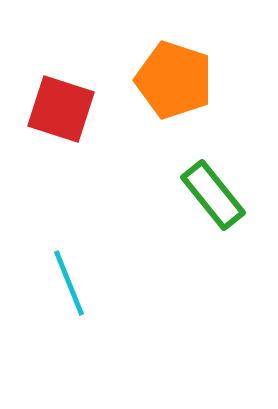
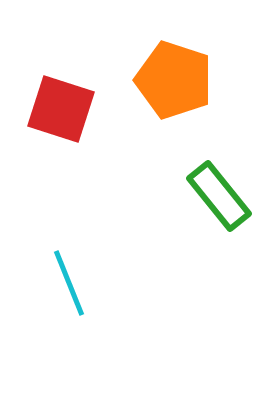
green rectangle: moved 6 px right, 1 px down
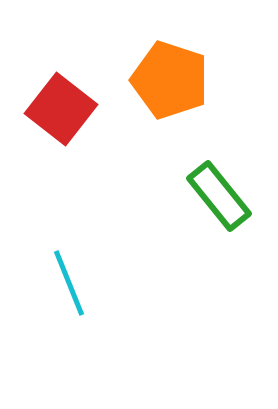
orange pentagon: moved 4 px left
red square: rotated 20 degrees clockwise
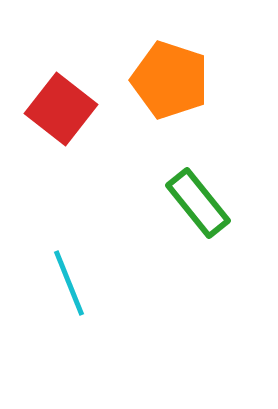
green rectangle: moved 21 px left, 7 px down
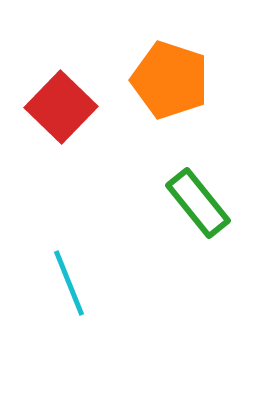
red square: moved 2 px up; rotated 6 degrees clockwise
